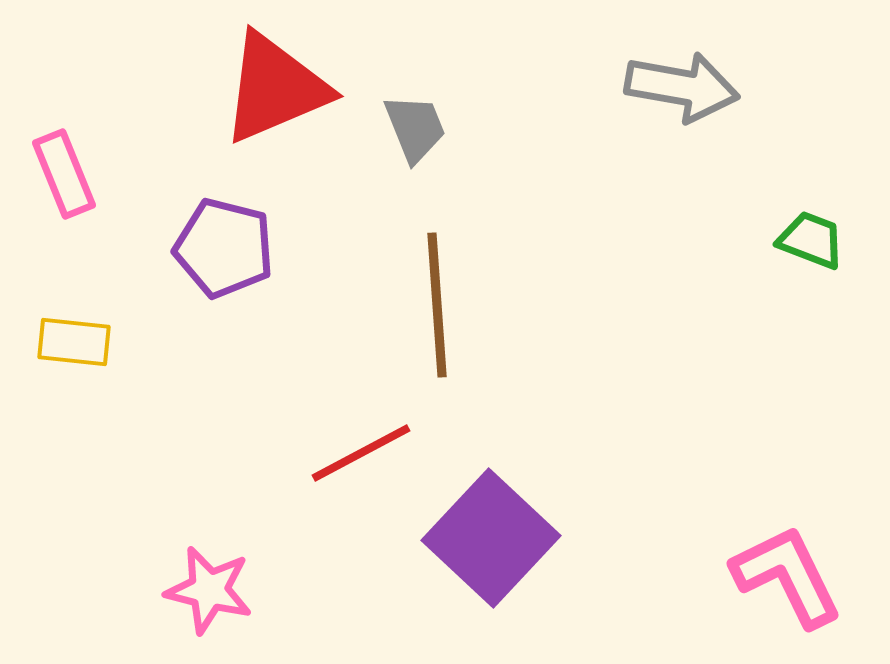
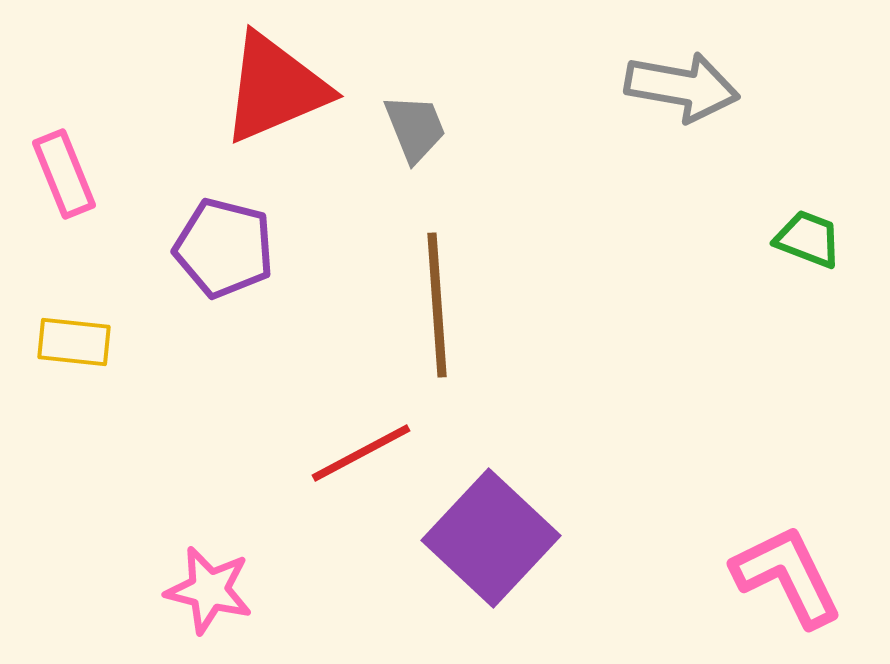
green trapezoid: moved 3 px left, 1 px up
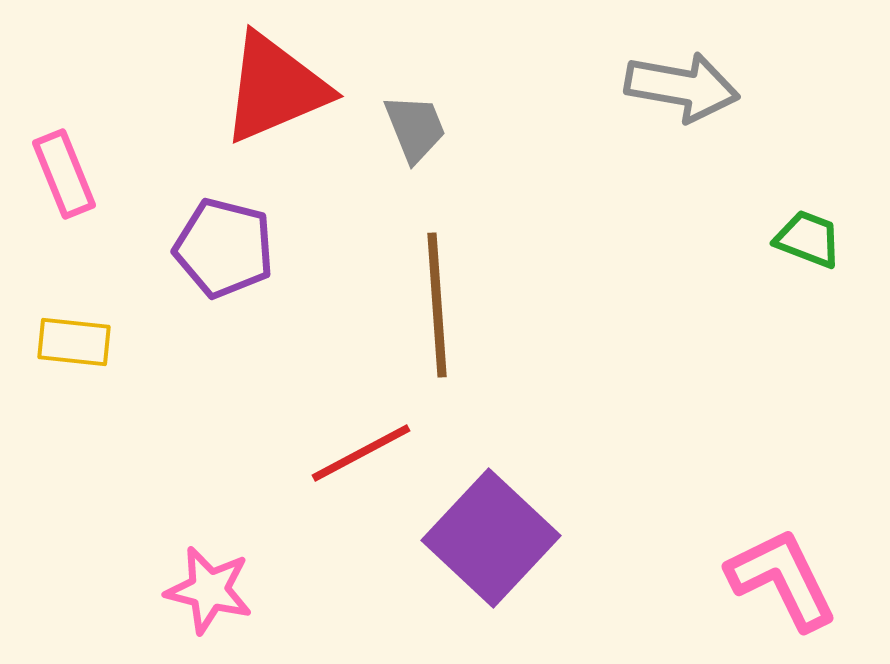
pink L-shape: moved 5 px left, 3 px down
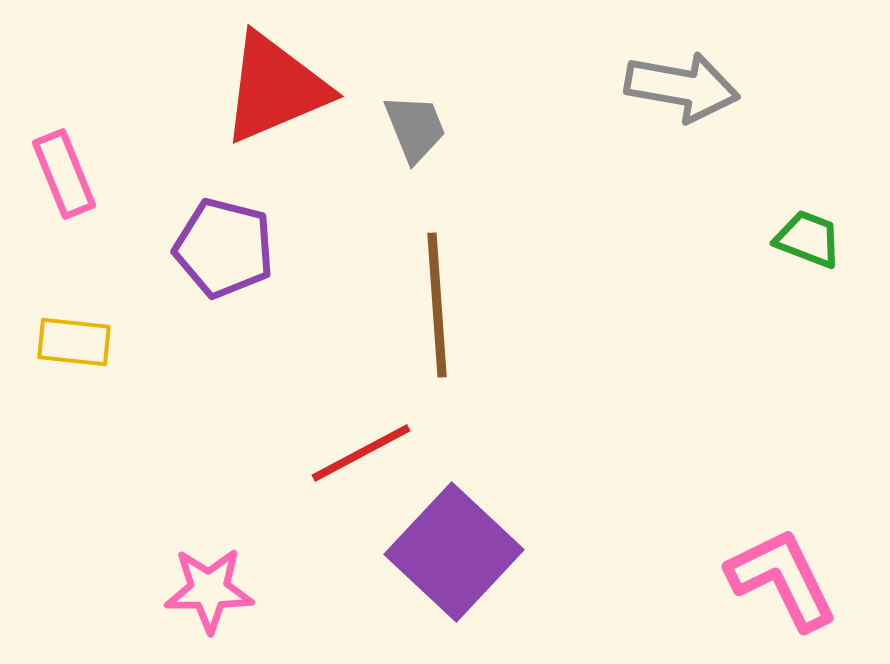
purple square: moved 37 px left, 14 px down
pink star: rotated 14 degrees counterclockwise
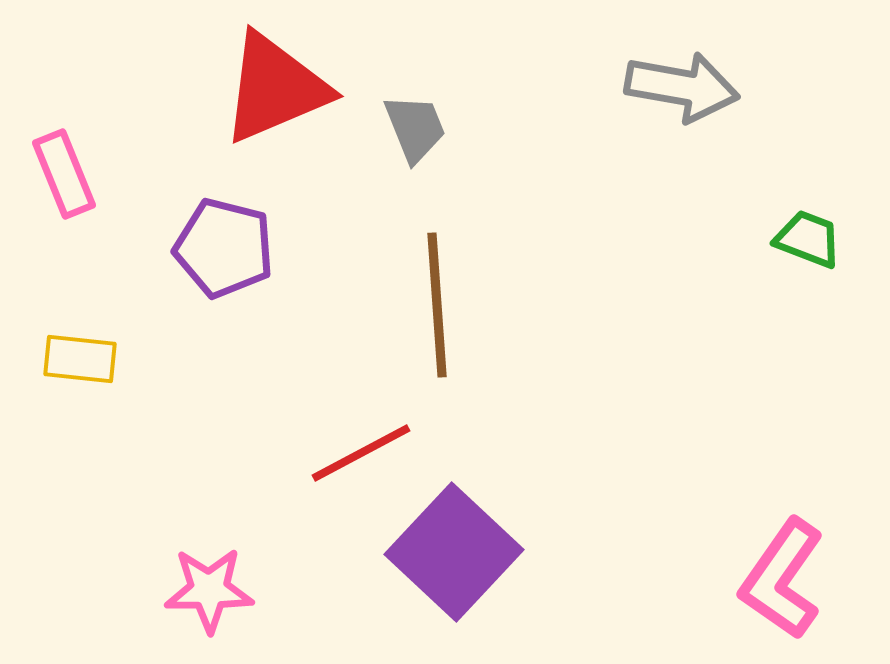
yellow rectangle: moved 6 px right, 17 px down
pink L-shape: rotated 119 degrees counterclockwise
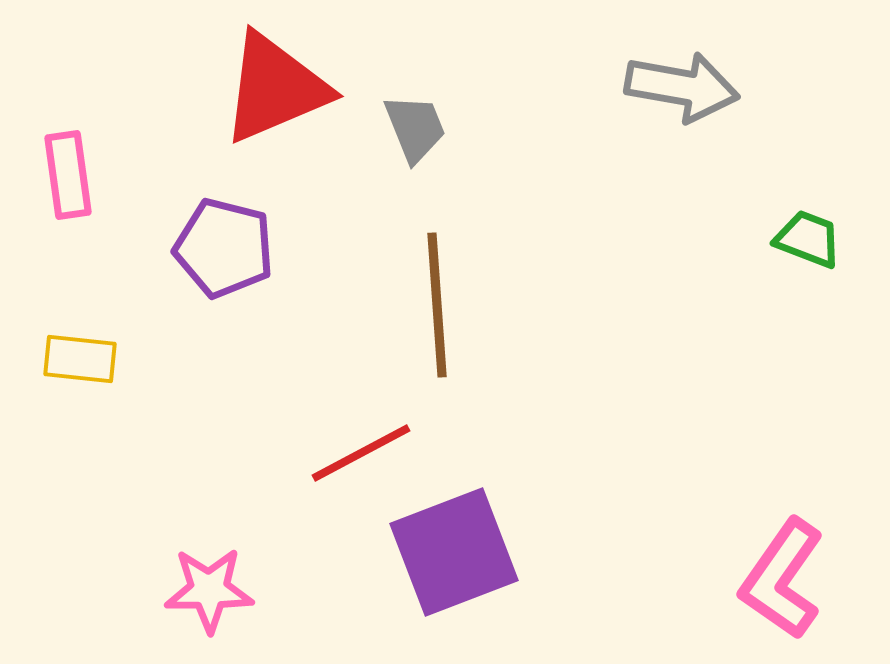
pink rectangle: moved 4 px right, 1 px down; rotated 14 degrees clockwise
purple square: rotated 26 degrees clockwise
